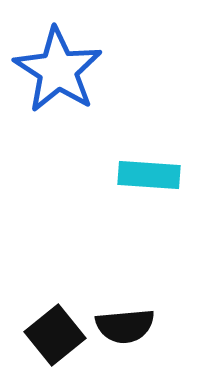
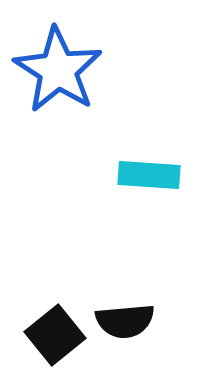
black semicircle: moved 5 px up
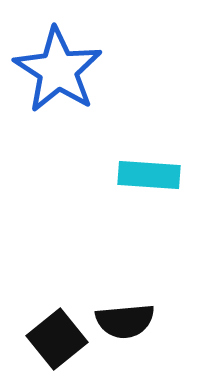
black square: moved 2 px right, 4 px down
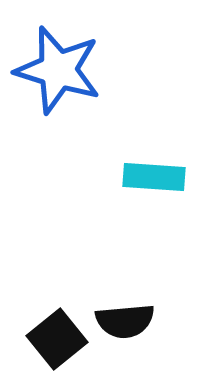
blue star: rotated 16 degrees counterclockwise
cyan rectangle: moved 5 px right, 2 px down
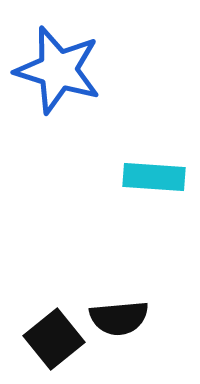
black semicircle: moved 6 px left, 3 px up
black square: moved 3 px left
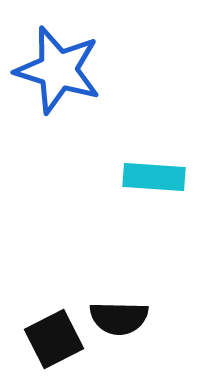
black semicircle: rotated 6 degrees clockwise
black square: rotated 12 degrees clockwise
